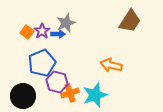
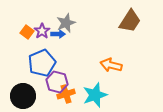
orange cross: moved 4 px left, 1 px down
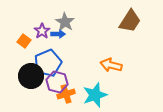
gray star: moved 1 px left, 1 px up; rotated 18 degrees counterclockwise
orange square: moved 3 px left, 9 px down
blue pentagon: moved 6 px right
black circle: moved 8 px right, 20 px up
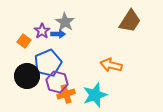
black circle: moved 4 px left
